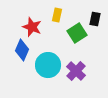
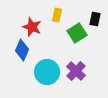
cyan circle: moved 1 px left, 7 px down
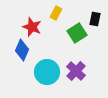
yellow rectangle: moved 1 px left, 2 px up; rotated 16 degrees clockwise
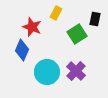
green square: moved 1 px down
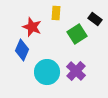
yellow rectangle: rotated 24 degrees counterclockwise
black rectangle: rotated 64 degrees counterclockwise
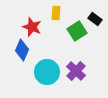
green square: moved 3 px up
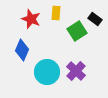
red star: moved 1 px left, 8 px up
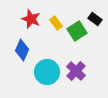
yellow rectangle: moved 10 px down; rotated 40 degrees counterclockwise
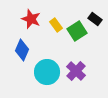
yellow rectangle: moved 2 px down
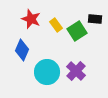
black rectangle: rotated 32 degrees counterclockwise
